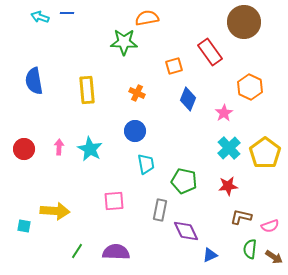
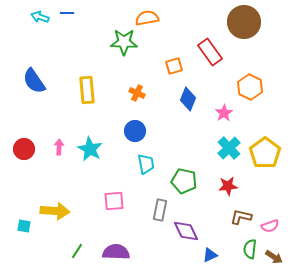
blue semicircle: rotated 24 degrees counterclockwise
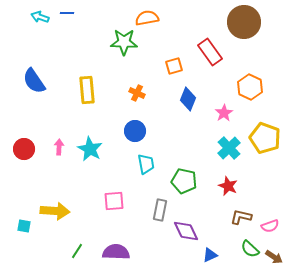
yellow pentagon: moved 15 px up; rotated 16 degrees counterclockwise
red star: rotated 30 degrees clockwise
green semicircle: rotated 54 degrees counterclockwise
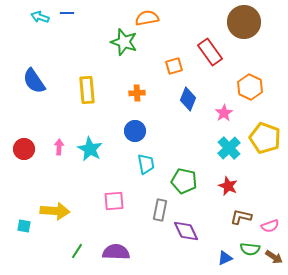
green star: rotated 16 degrees clockwise
orange cross: rotated 28 degrees counterclockwise
green semicircle: rotated 36 degrees counterclockwise
blue triangle: moved 15 px right, 3 px down
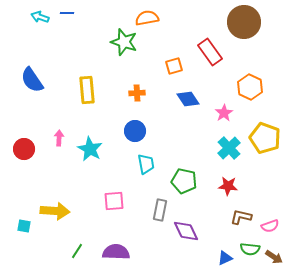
blue semicircle: moved 2 px left, 1 px up
blue diamond: rotated 55 degrees counterclockwise
pink arrow: moved 9 px up
red star: rotated 18 degrees counterclockwise
